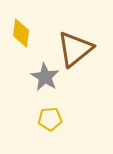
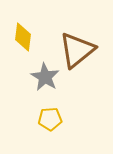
yellow diamond: moved 2 px right, 4 px down
brown triangle: moved 2 px right, 1 px down
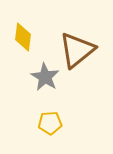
yellow pentagon: moved 4 px down
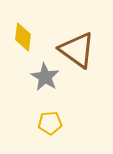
brown triangle: rotated 45 degrees counterclockwise
